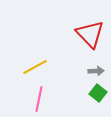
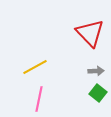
red triangle: moved 1 px up
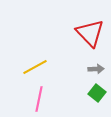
gray arrow: moved 2 px up
green square: moved 1 px left
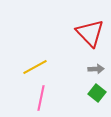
pink line: moved 2 px right, 1 px up
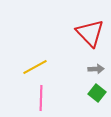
pink line: rotated 10 degrees counterclockwise
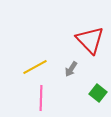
red triangle: moved 7 px down
gray arrow: moved 25 px left; rotated 126 degrees clockwise
green square: moved 1 px right
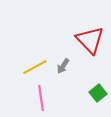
gray arrow: moved 8 px left, 3 px up
green square: rotated 12 degrees clockwise
pink line: rotated 10 degrees counterclockwise
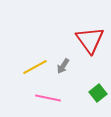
red triangle: rotated 8 degrees clockwise
pink line: moved 7 px right; rotated 70 degrees counterclockwise
